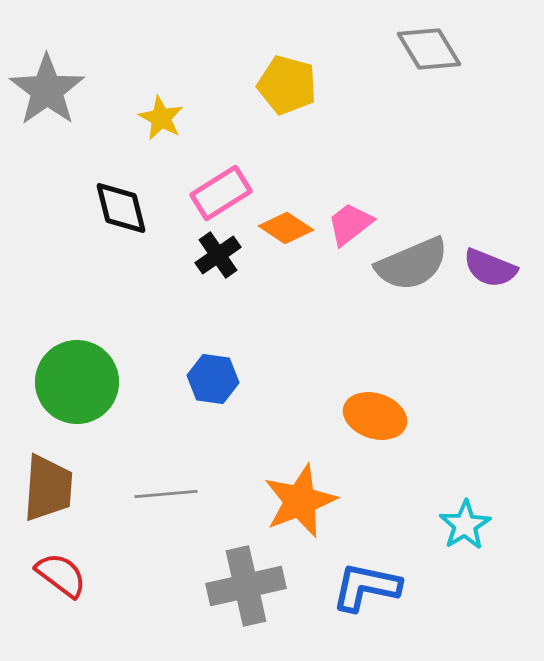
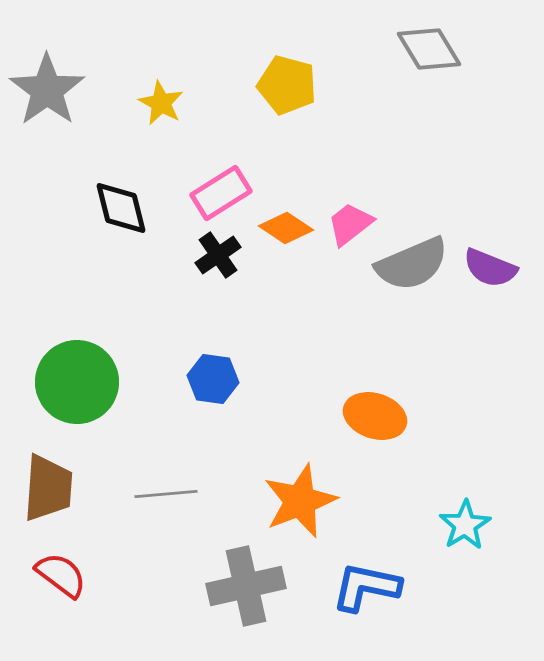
yellow star: moved 15 px up
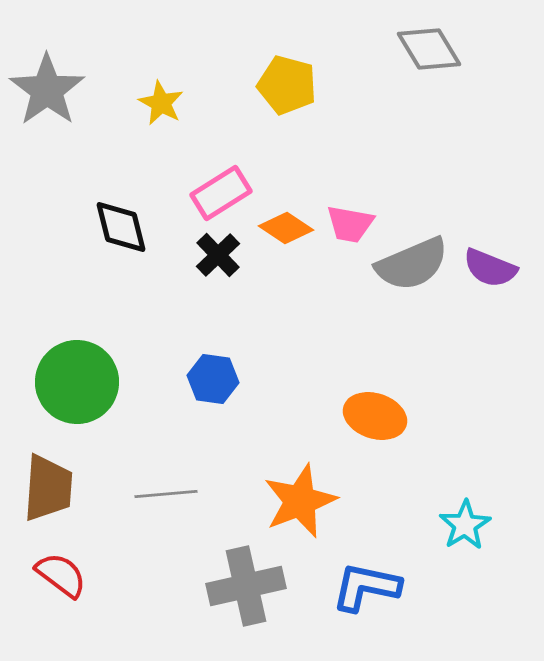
black diamond: moved 19 px down
pink trapezoid: rotated 132 degrees counterclockwise
black cross: rotated 9 degrees counterclockwise
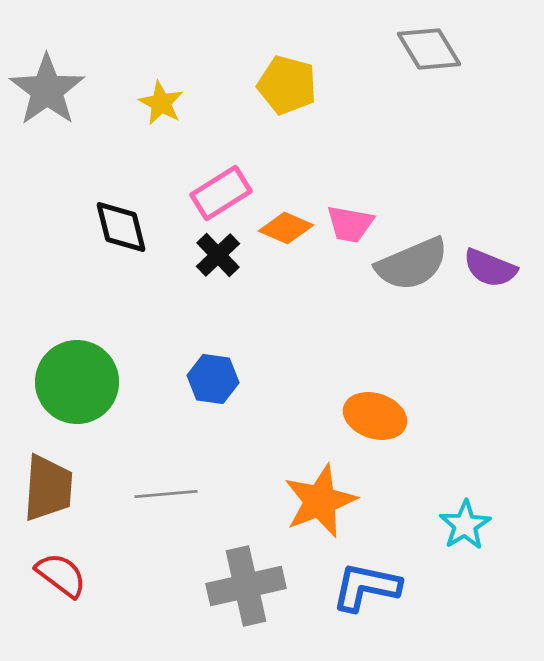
orange diamond: rotated 10 degrees counterclockwise
orange star: moved 20 px right
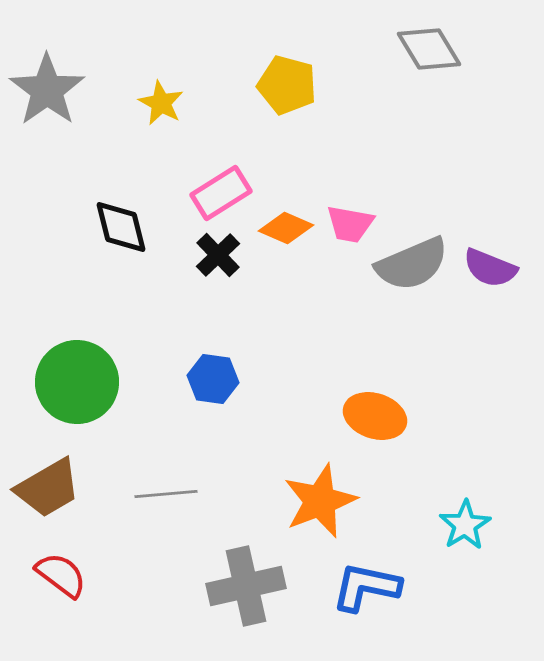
brown trapezoid: rotated 56 degrees clockwise
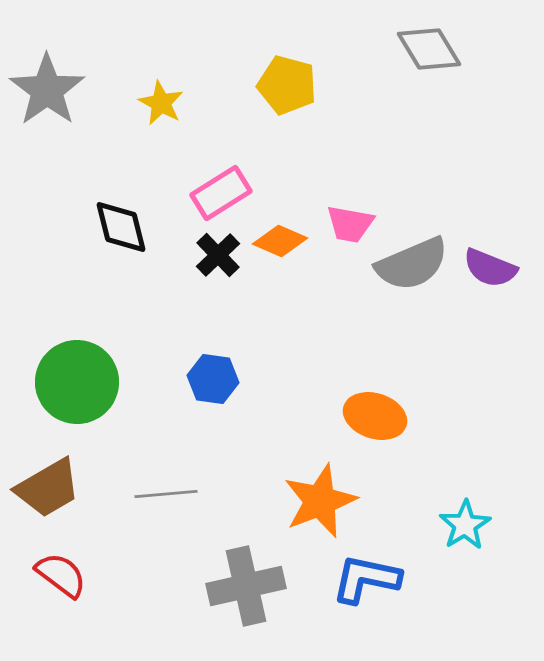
orange diamond: moved 6 px left, 13 px down
blue L-shape: moved 8 px up
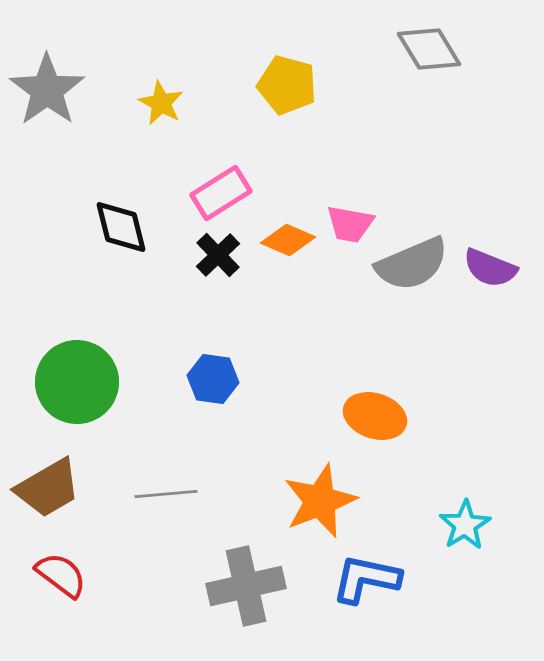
orange diamond: moved 8 px right, 1 px up
